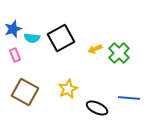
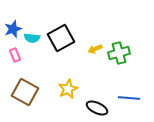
green cross: rotated 30 degrees clockwise
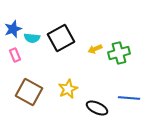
brown square: moved 4 px right
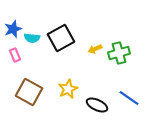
blue line: rotated 30 degrees clockwise
black ellipse: moved 3 px up
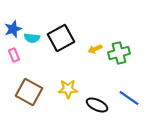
pink rectangle: moved 1 px left
yellow star: rotated 24 degrees clockwise
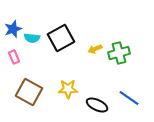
pink rectangle: moved 2 px down
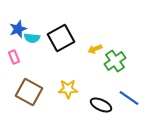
blue star: moved 5 px right
green cross: moved 4 px left, 8 px down; rotated 20 degrees counterclockwise
black ellipse: moved 4 px right
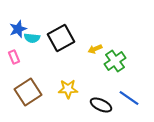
brown square: moved 1 px left; rotated 28 degrees clockwise
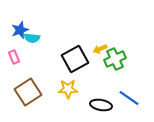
blue star: moved 2 px right, 1 px down
black square: moved 14 px right, 21 px down
yellow arrow: moved 5 px right
green cross: moved 2 px up; rotated 10 degrees clockwise
black ellipse: rotated 15 degrees counterclockwise
